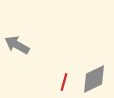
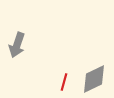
gray arrow: rotated 100 degrees counterclockwise
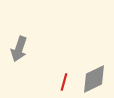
gray arrow: moved 2 px right, 4 px down
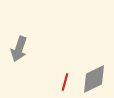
red line: moved 1 px right
